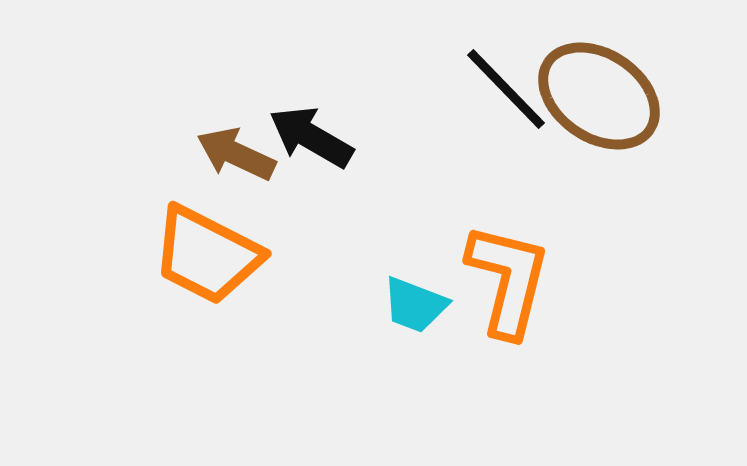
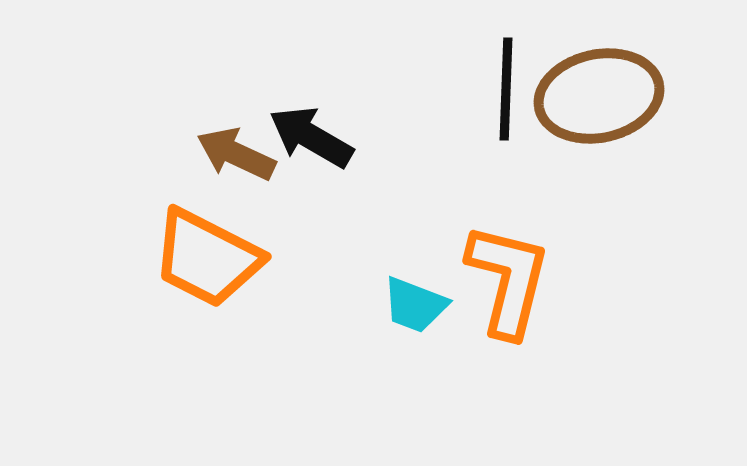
black line: rotated 46 degrees clockwise
brown ellipse: rotated 46 degrees counterclockwise
orange trapezoid: moved 3 px down
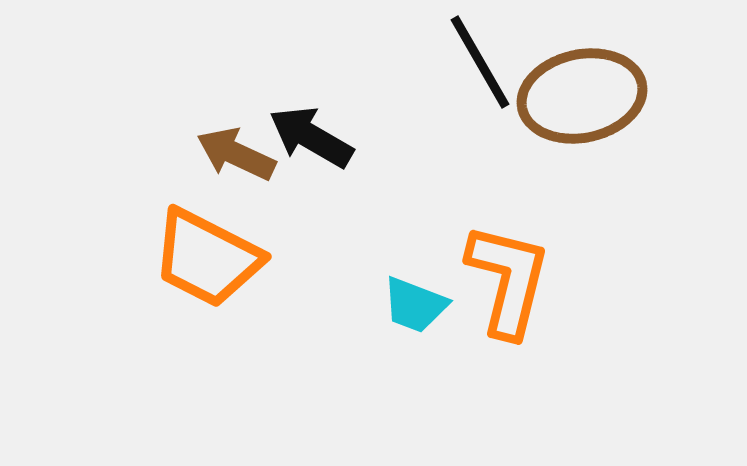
black line: moved 26 px left, 27 px up; rotated 32 degrees counterclockwise
brown ellipse: moved 17 px left
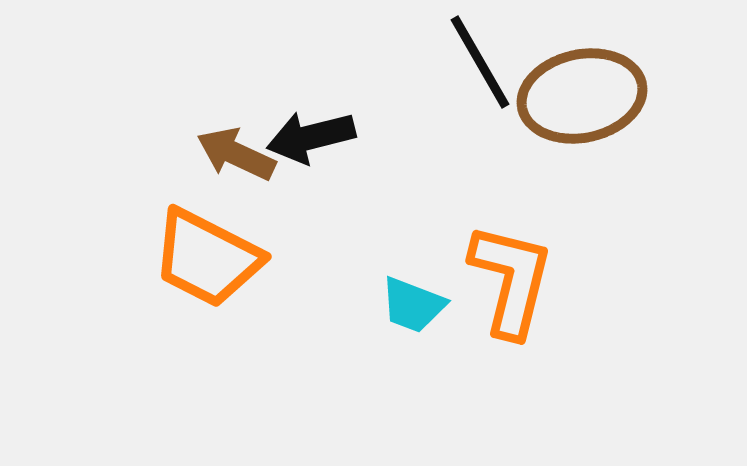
black arrow: rotated 44 degrees counterclockwise
orange L-shape: moved 3 px right
cyan trapezoid: moved 2 px left
